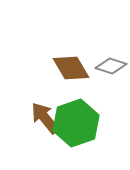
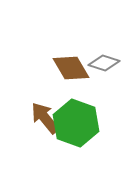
gray diamond: moved 7 px left, 3 px up
green hexagon: rotated 21 degrees counterclockwise
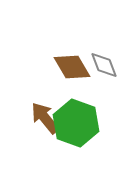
gray diamond: moved 2 px down; rotated 52 degrees clockwise
brown diamond: moved 1 px right, 1 px up
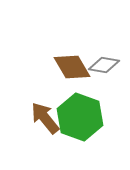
gray diamond: rotated 60 degrees counterclockwise
green hexagon: moved 4 px right, 6 px up
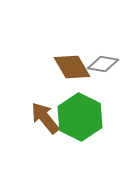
gray diamond: moved 1 px left, 1 px up
green hexagon: rotated 6 degrees clockwise
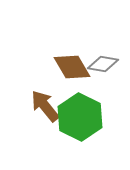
brown arrow: moved 12 px up
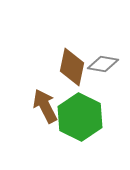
brown diamond: rotated 42 degrees clockwise
brown arrow: rotated 12 degrees clockwise
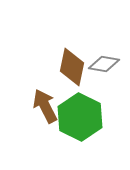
gray diamond: moved 1 px right
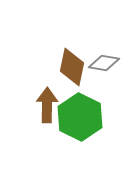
gray diamond: moved 1 px up
brown arrow: moved 2 px right, 1 px up; rotated 28 degrees clockwise
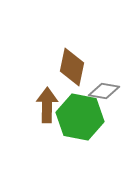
gray diamond: moved 28 px down
green hexagon: rotated 15 degrees counterclockwise
